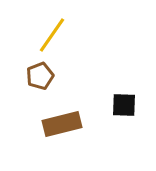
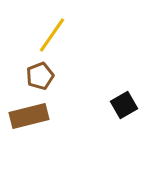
black square: rotated 32 degrees counterclockwise
brown rectangle: moved 33 px left, 8 px up
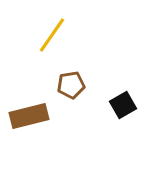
brown pentagon: moved 31 px right, 9 px down; rotated 12 degrees clockwise
black square: moved 1 px left
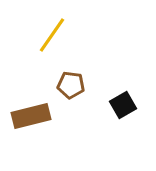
brown pentagon: rotated 16 degrees clockwise
brown rectangle: moved 2 px right
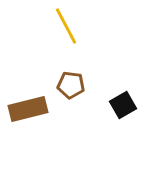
yellow line: moved 14 px right, 9 px up; rotated 63 degrees counterclockwise
brown rectangle: moved 3 px left, 7 px up
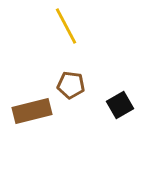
black square: moved 3 px left
brown rectangle: moved 4 px right, 2 px down
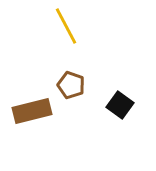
brown pentagon: rotated 12 degrees clockwise
black square: rotated 24 degrees counterclockwise
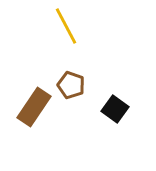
black square: moved 5 px left, 4 px down
brown rectangle: moved 2 px right, 4 px up; rotated 42 degrees counterclockwise
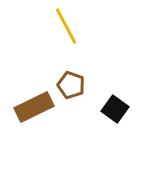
brown rectangle: rotated 30 degrees clockwise
